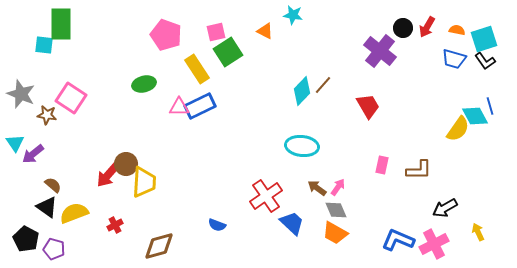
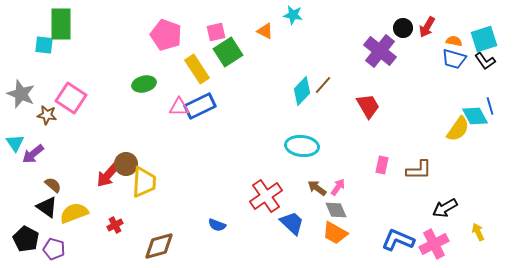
orange semicircle at (457, 30): moved 3 px left, 11 px down
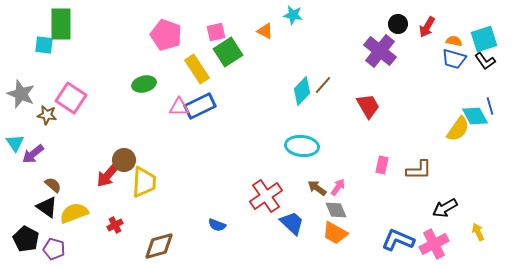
black circle at (403, 28): moved 5 px left, 4 px up
brown circle at (126, 164): moved 2 px left, 4 px up
